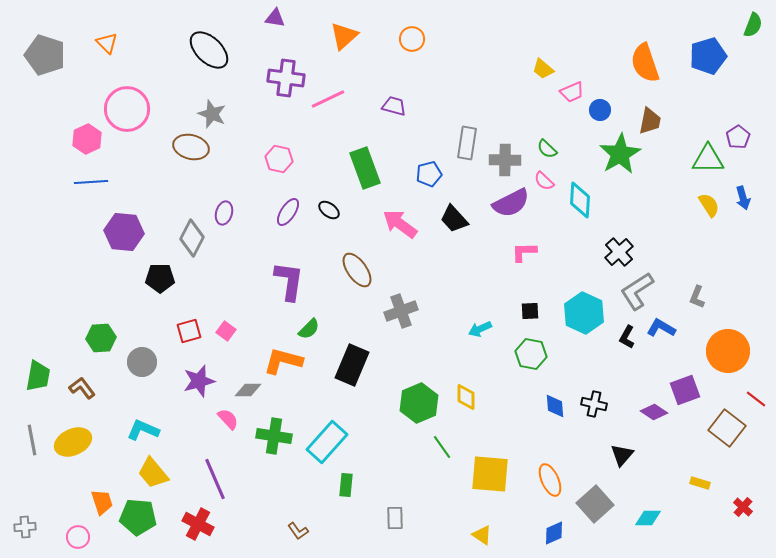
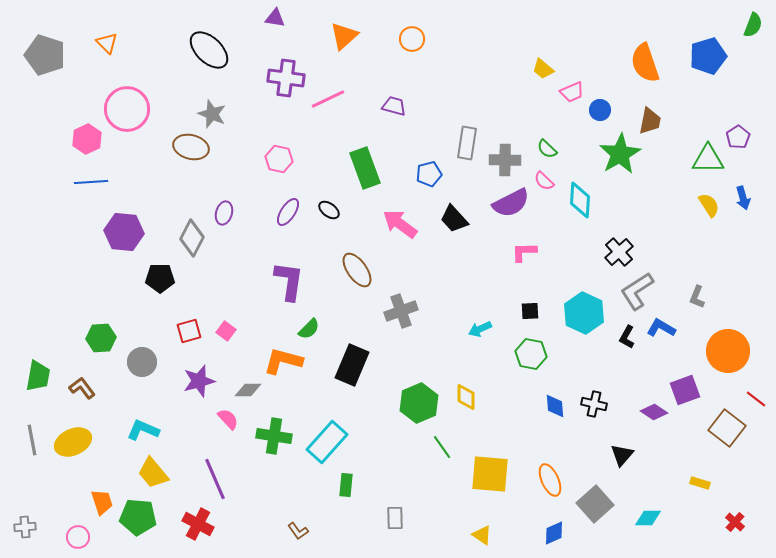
red cross at (743, 507): moved 8 px left, 15 px down
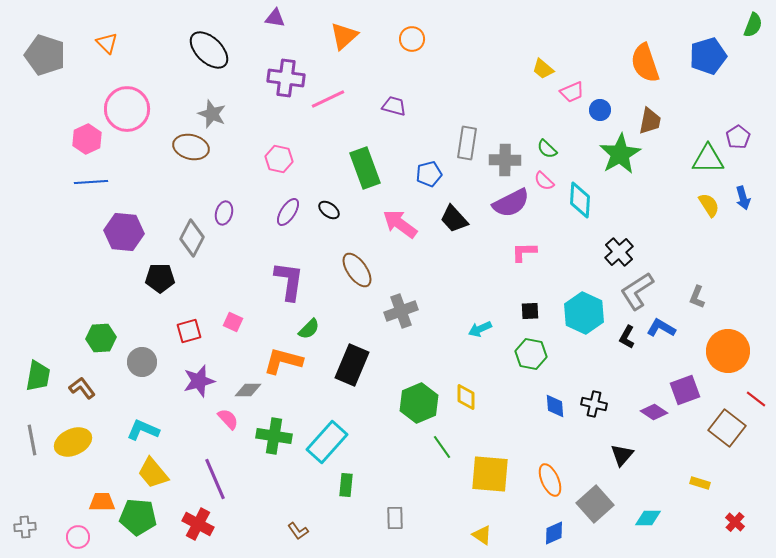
pink square at (226, 331): moved 7 px right, 9 px up; rotated 12 degrees counterclockwise
orange trapezoid at (102, 502): rotated 72 degrees counterclockwise
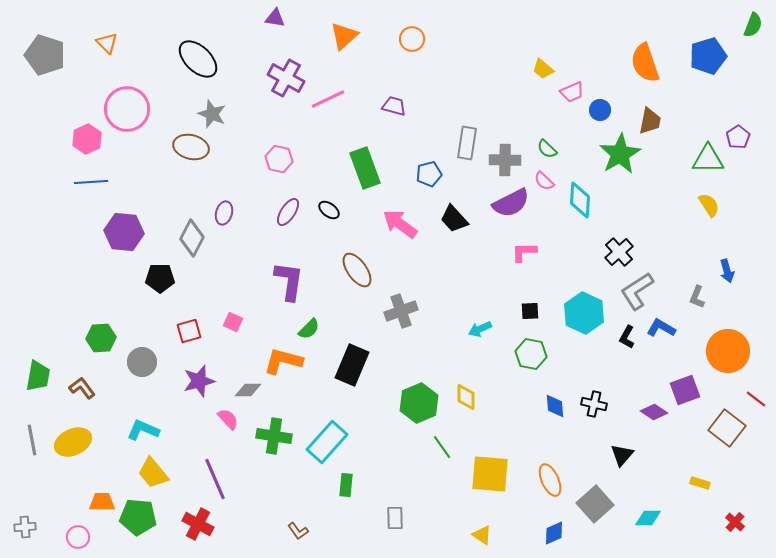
black ellipse at (209, 50): moved 11 px left, 9 px down
purple cross at (286, 78): rotated 21 degrees clockwise
blue arrow at (743, 198): moved 16 px left, 73 px down
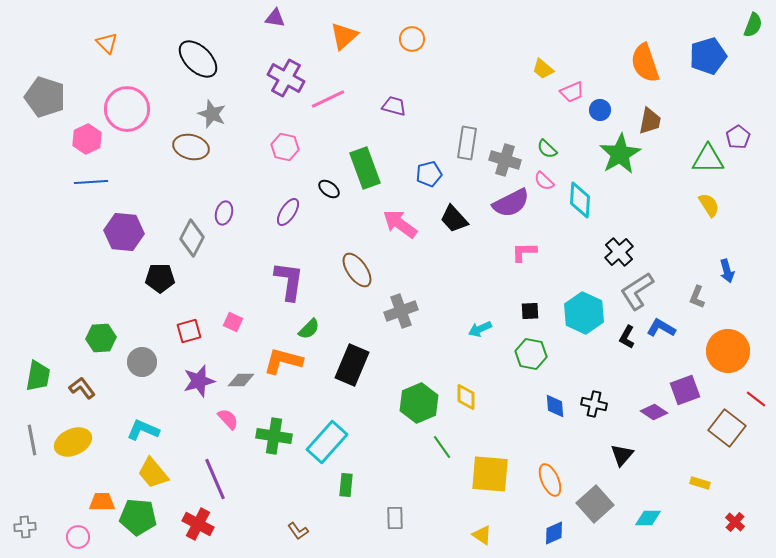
gray pentagon at (45, 55): moved 42 px down
pink hexagon at (279, 159): moved 6 px right, 12 px up
gray cross at (505, 160): rotated 16 degrees clockwise
black ellipse at (329, 210): moved 21 px up
gray diamond at (248, 390): moved 7 px left, 10 px up
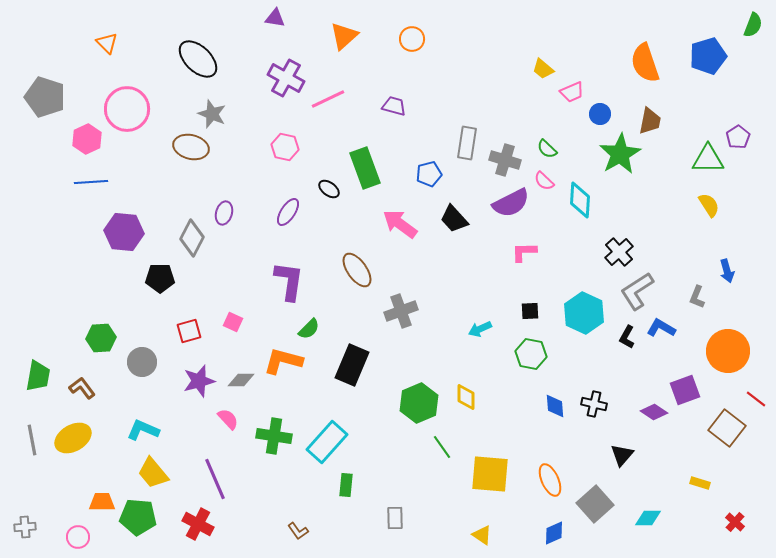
blue circle at (600, 110): moved 4 px down
yellow ellipse at (73, 442): moved 4 px up; rotated 6 degrees counterclockwise
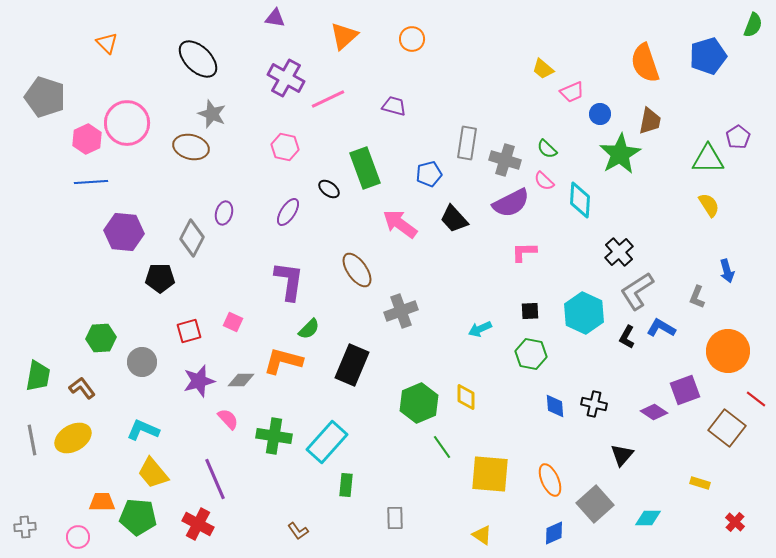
pink circle at (127, 109): moved 14 px down
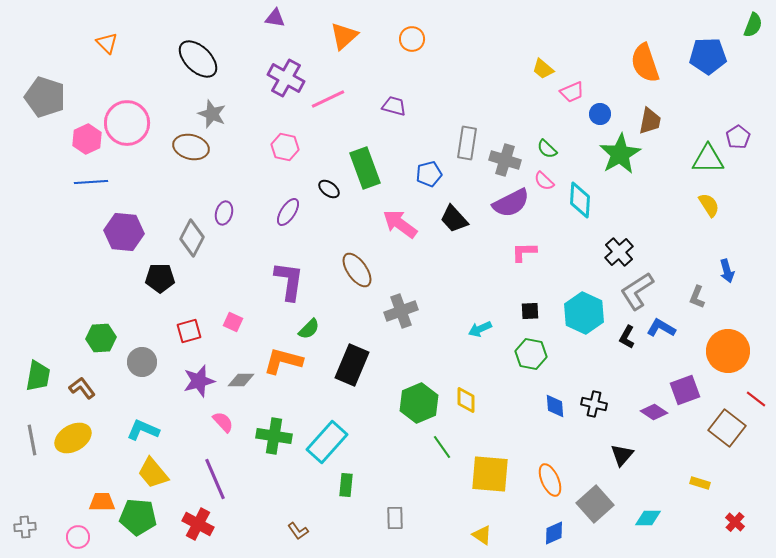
blue pentagon at (708, 56): rotated 15 degrees clockwise
yellow diamond at (466, 397): moved 3 px down
pink semicircle at (228, 419): moved 5 px left, 3 px down
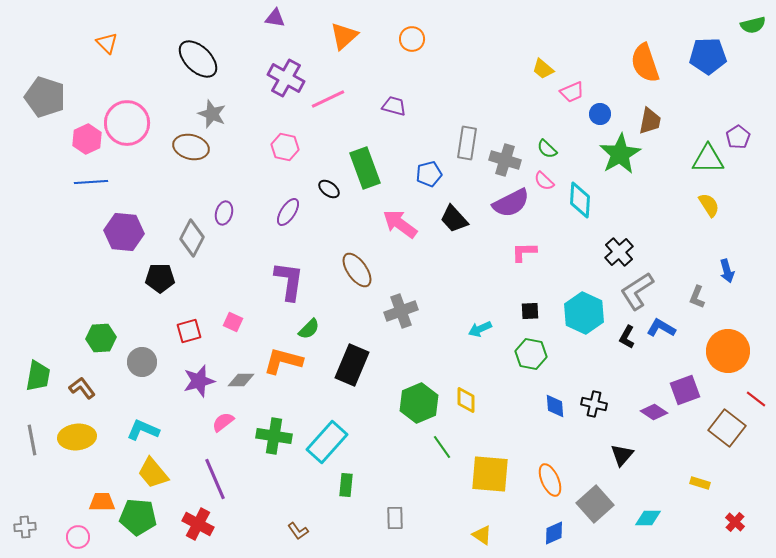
green semicircle at (753, 25): rotated 55 degrees clockwise
pink semicircle at (223, 422): rotated 85 degrees counterclockwise
yellow ellipse at (73, 438): moved 4 px right, 1 px up; rotated 24 degrees clockwise
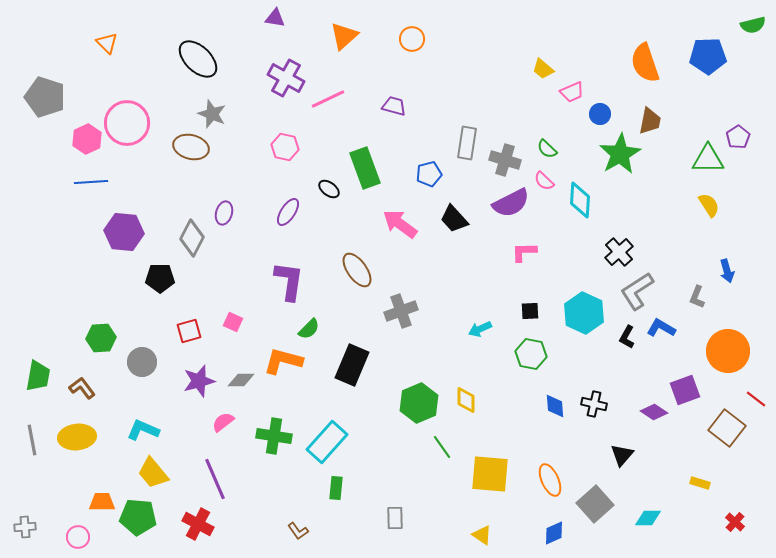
green rectangle at (346, 485): moved 10 px left, 3 px down
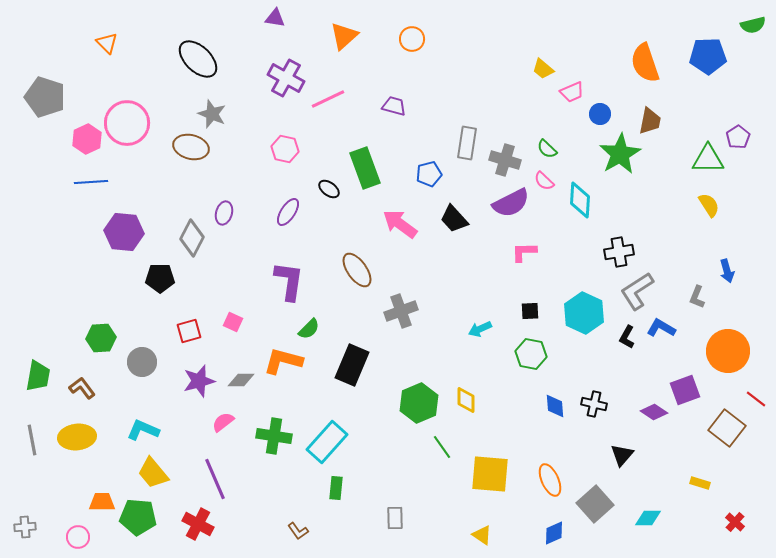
pink hexagon at (285, 147): moved 2 px down
black cross at (619, 252): rotated 32 degrees clockwise
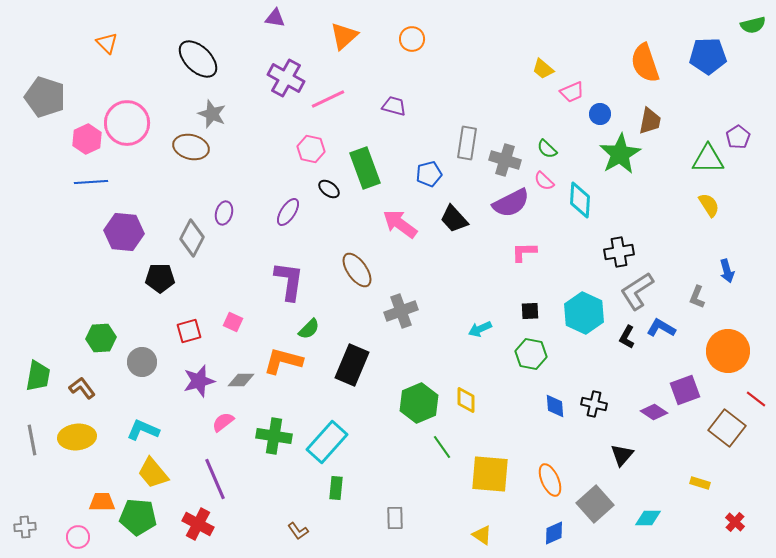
pink hexagon at (285, 149): moved 26 px right
